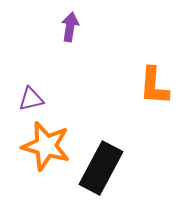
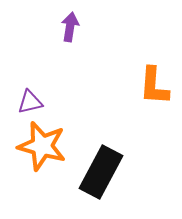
purple triangle: moved 1 px left, 3 px down
orange star: moved 4 px left
black rectangle: moved 4 px down
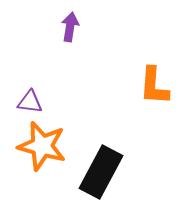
purple triangle: rotated 20 degrees clockwise
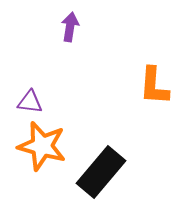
black rectangle: rotated 12 degrees clockwise
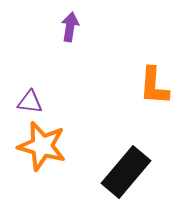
black rectangle: moved 25 px right
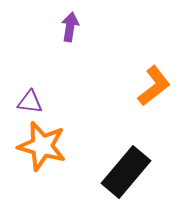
orange L-shape: rotated 132 degrees counterclockwise
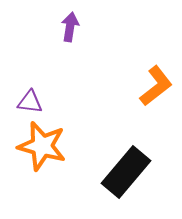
orange L-shape: moved 2 px right
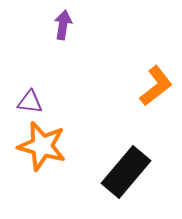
purple arrow: moved 7 px left, 2 px up
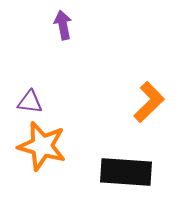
purple arrow: rotated 20 degrees counterclockwise
orange L-shape: moved 7 px left, 16 px down; rotated 6 degrees counterclockwise
black rectangle: rotated 54 degrees clockwise
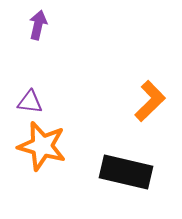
purple arrow: moved 25 px left; rotated 24 degrees clockwise
orange L-shape: moved 1 px right, 1 px up
black rectangle: rotated 9 degrees clockwise
